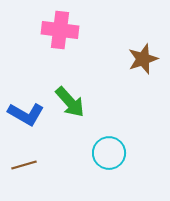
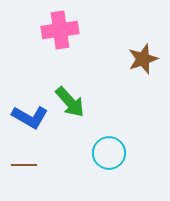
pink cross: rotated 15 degrees counterclockwise
blue L-shape: moved 4 px right, 3 px down
brown line: rotated 15 degrees clockwise
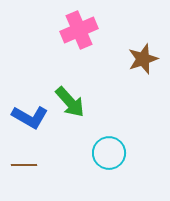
pink cross: moved 19 px right; rotated 15 degrees counterclockwise
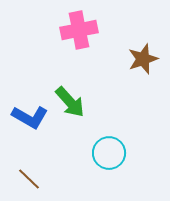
pink cross: rotated 12 degrees clockwise
brown line: moved 5 px right, 14 px down; rotated 45 degrees clockwise
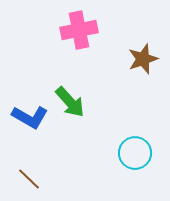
cyan circle: moved 26 px right
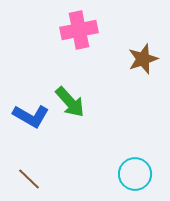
blue L-shape: moved 1 px right, 1 px up
cyan circle: moved 21 px down
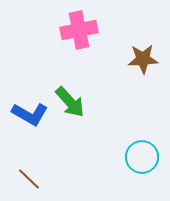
brown star: rotated 16 degrees clockwise
blue L-shape: moved 1 px left, 2 px up
cyan circle: moved 7 px right, 17 px up
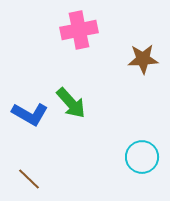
green arrow: moved 1 px right, 1 px down
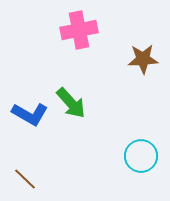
cyan circle: moved 1 px left, 1 px up
brown line: moved 4 px left
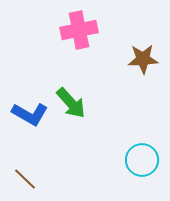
cyan circle: moved 1 px right, 4 px down
